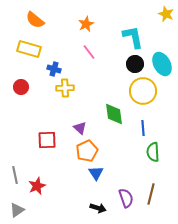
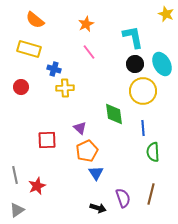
purple semicircle: moved 3 px left
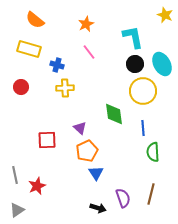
yellow star: moved 1 px left, 1 px down
blue cross: moved 3 px right, 4 px up
